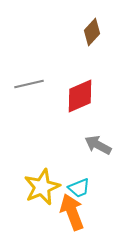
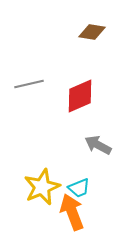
brown diamond: rotated 56 degrees clockwise
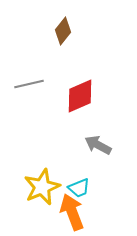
brown diamond: moved 29 px left, 1 px up; rotated 60 degrees counterclockwise
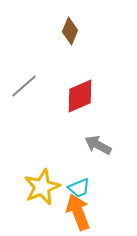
brown diamond: moved 7 px right; rotated 16 degrees counterclockwise
gray line: moved 5 px left, 2 px down; rotated 28 degrees counterclockwise
orange arrow: moved 6 px right
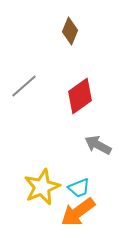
red diamond: rotated 12 degrees counterclockwise
orange arrow: rotated 105 degrees counterclockwise
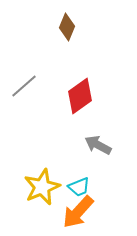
brown diamond: moved 3 px left, 4 px up
cyan trapezoid: moved 1 px up
orange arrow: rotated 12 degrees counterclockwise
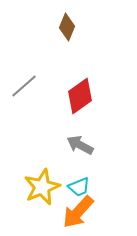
gray arrow: moved 18 px left
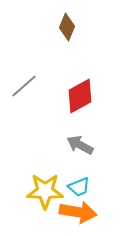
red diamond: rotated 6 degrees clockwise
yellow star: moved 3 px right, 4 px down; rotated 24 degrees clockwise
orange arrow: rotated 123 degrees counterclockwise
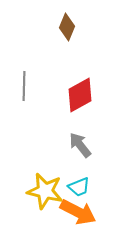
gray line: rotated 48 degrees counterclockwise
red diamond: moved 1 px up
gray arrow: rotated 24 degrees clockwise
yellow star: rotated 12 degrees clockwise
orange arrow: rotated 18 degrees clockwise
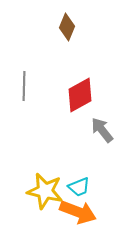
gray arrow: moved 22 px right, 15 px up
orange arrow: rotated 6 degrees counterclockwise
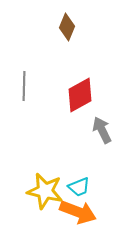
gray arrow: rotated 12 degrees clockwise
